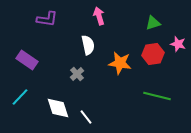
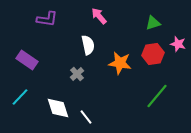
pink arrow: rotated 24 degrees counterclockwise
green line: rotated 64 degrees counterclockwise
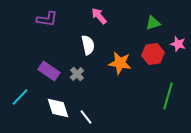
purple rectangle: moved 22 px right, 11 px down
green line: moved 11 px right; rotated 24 degrees counterclockwise
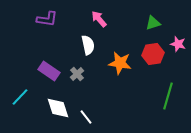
pink arrow: moved 3 px down
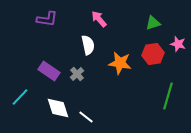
white line: rotated 14 degrees counterclockwise
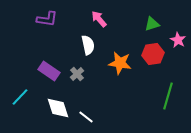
green triangle: moved 1 px left, 1 px down
pink star: moved 4 px up; rotated 14 degrees clockwise
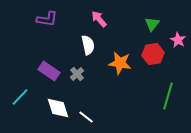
green triangle: rotated 35 degrees counterclockwise
